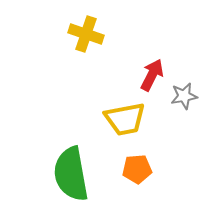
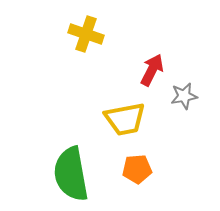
red arrow: moved 5 px up
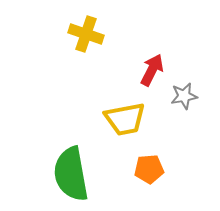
orange pentagon: moved 12 px right
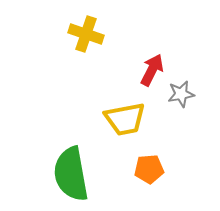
gray star: moved 3 px left, 2 px up
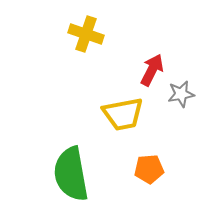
yellow trapezoid: moved 2 px left, 5 px up
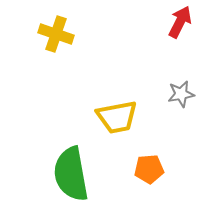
yellow cross: moved 30 px left
red arrow: moved 28 px right, 48 px up
yellow trapezoid: moved 6 px left, 3 px down
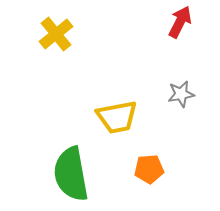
yellow cross: rotated 32 degrees clockwise
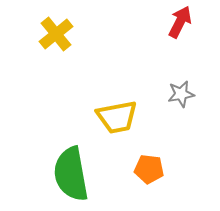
orange pentagon: rotated 12 degrees clockwise
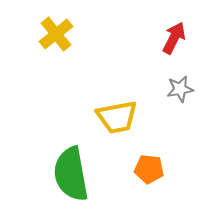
red arrow: moved 6 px left, 16 px down
gray star: moved 1 px left, 5 px up
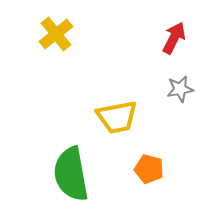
orange pentagon: rotated 8 degrees clockwise
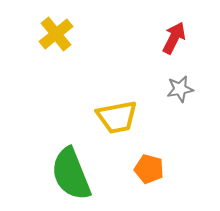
green semicircle: rotated 12 degrees counterclockwise
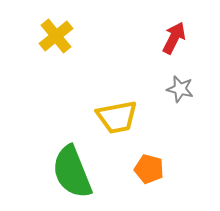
yellow cross: moved 2 px down
gray star: rotated 24 degrees clockwise
green semicircle: moved 1 px right, 2 px up
